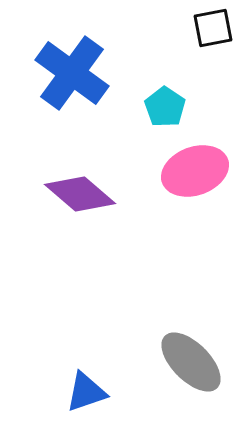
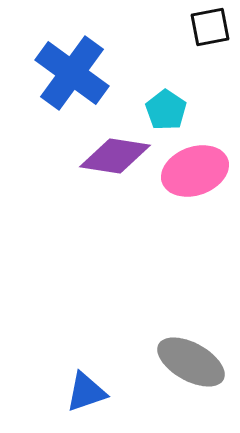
black square: moved 3 px left, 1 px up
cyan pentagon: moved 1 px right, 3 px down
purple diamond: moved 35 px right, 38 px up; rotated 32 degrees counterclockwise
gray ellipse: rotated 16 degrees counterclockwise
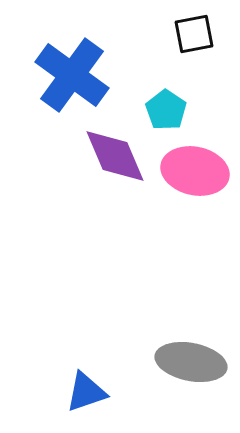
black square: moved 16 px left, 7 px down
blue cross: moved 2 px down
purple diamond: rotated 58 degrees clockwise
pink ellipse: rotated 32 degrees clockwise
gray ellipse: rotated 18 degrees counterclockwise
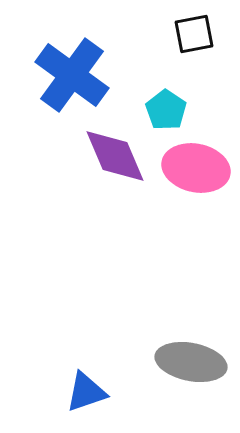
pink ellipse: moved 1 px right, 3 px up
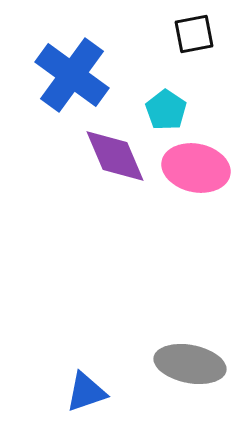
gray ellipse: moved 1 px left, 2 px down
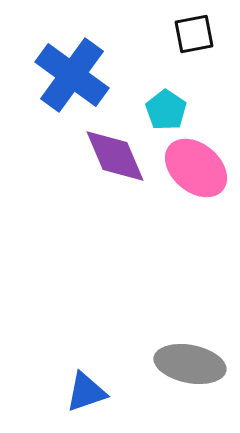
pink ellipse: rotated 28 degrees clockwise
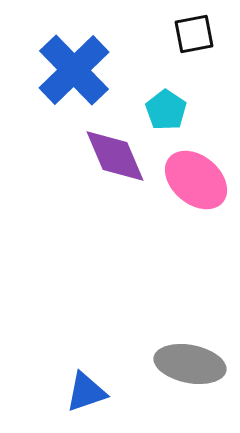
blue cross: moved 2 px right, 5 px up; rotated 10 degrees clockwise
pink ellipse: moved 12 px down
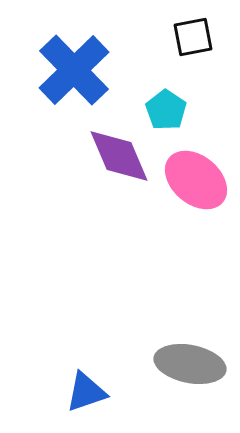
black square: moved 1 px left, 3 px down
purple diamond: moved 4 px right
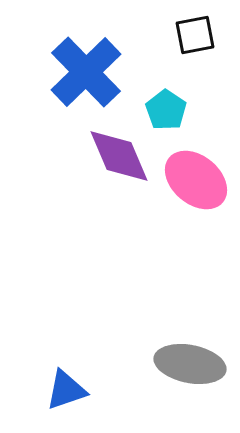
black square: moved 2 px right, 2 px up
blue cross: moved 12 px right, 2 px down
blue triangle: moved 20 px left, 2 px up
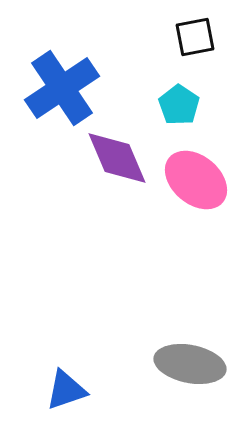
black square: moved 2 px down
blue cross: moved 24 px left, 16 px down; rotated 10 degrees clockwise
cyan pentagon: moved 13 px right, 5 px up
purple diamond: moved 2 px left, 2 px down
